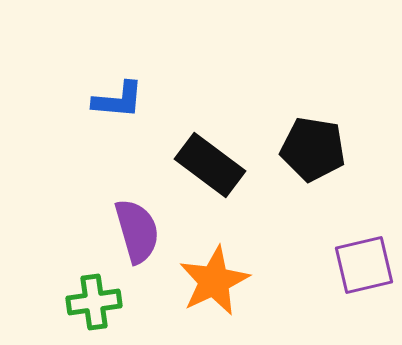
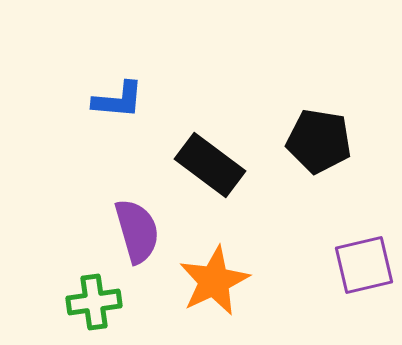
black pentagon: moved 6 px right, 8 px up
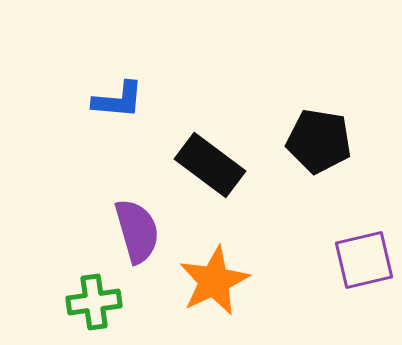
purple square: moved 5 px up
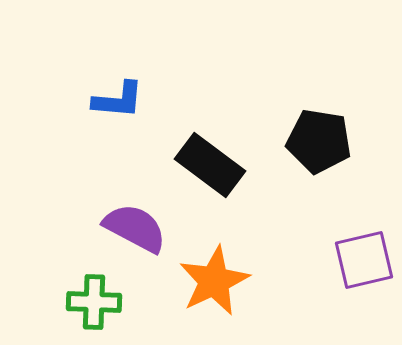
purple semicircle: moved 2 px left, 3 px up; rotated 46 degrees counterclockwise
green cross: rotated 10 degrees clockwise
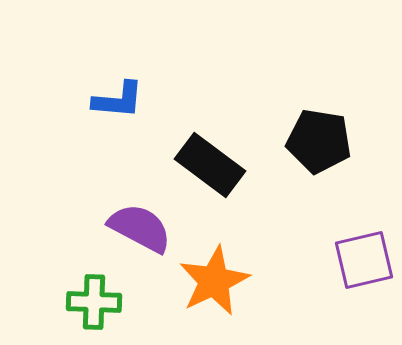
purple semicircle: moved 5 px right
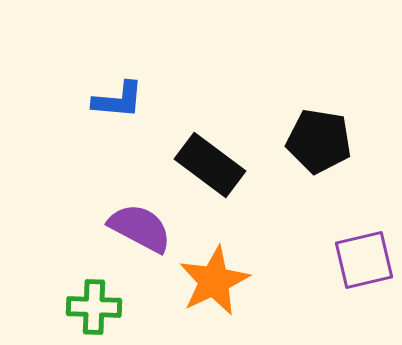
green cross: moved 5 px down
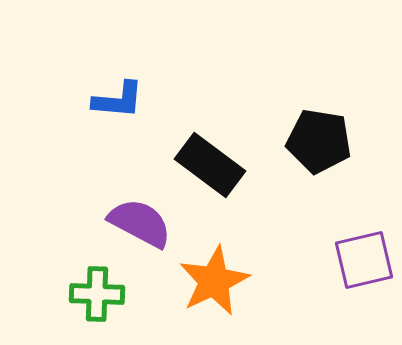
purple semicircle: moved 5 px up
green cross: moved 3 px right, 13 px up
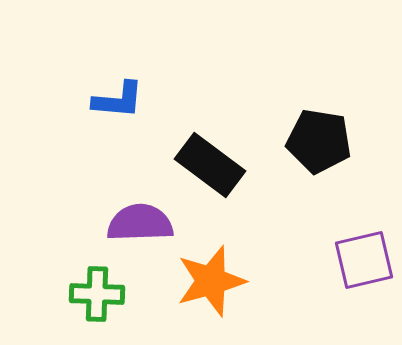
purple semicircle: rotated 30 degrees counterclockwise
orange star: moved 3 px left; rotated 10 degrees clockwise
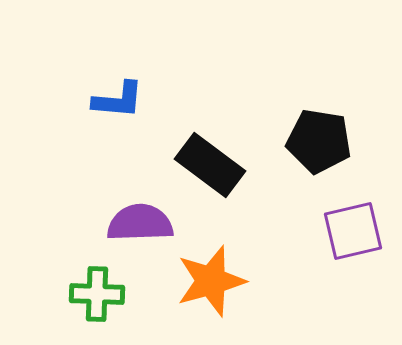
purple square: moved 11 px left, 29 px up
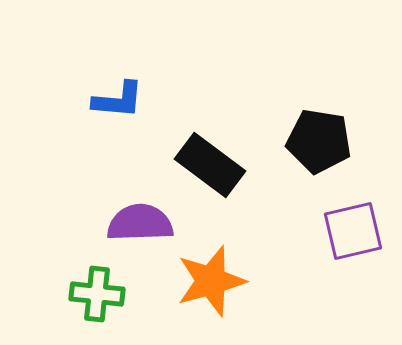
green cross: rotated 4 degrees clockwise
